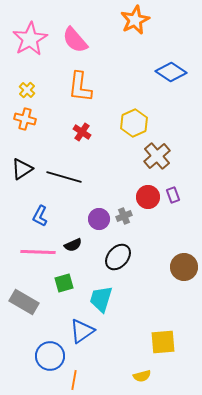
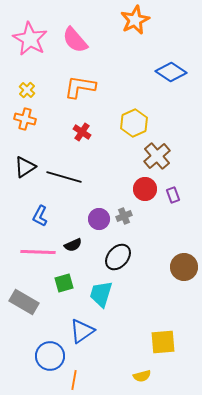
pink star: rotated 12 degrees counterclockwise
orange L-shape: rotated 92 degrees clockwise
black triangle: moved 3 px right, 2 px up
red circle: moved 3 px left, 8 px up
cyan trapezoid: moved 5 px up
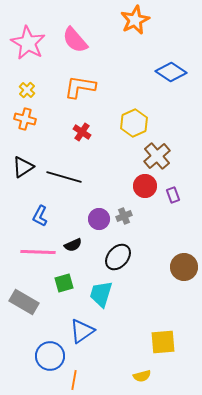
pink star: moved 2 px left, 4 px down
black triangle: moved 2 px left
red circle: moved 3 px up
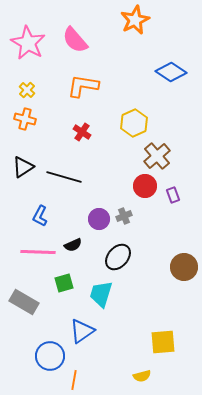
orange L-shape: moved 3 px right, 1 px up
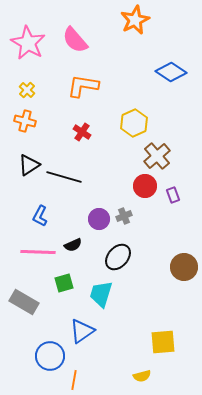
orange cross: moved 2 px down
black triangle: moved 6 px right, 2 px up
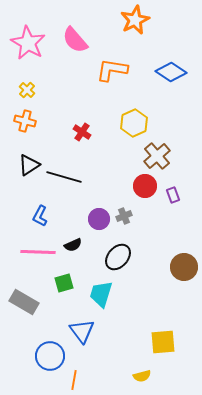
orange L-shape: moved 29 px right, 16 px up
blue triangle: rotated 32 degrees counterclockwise
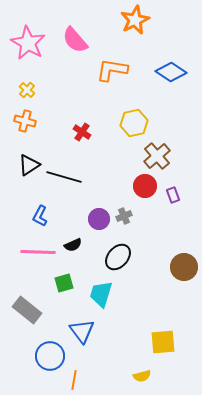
yellow hexagon: rotated 12 degrees clockwise
gray rectangle: moved 3 px right, 8 px down; rotated 8 degrees clockwise
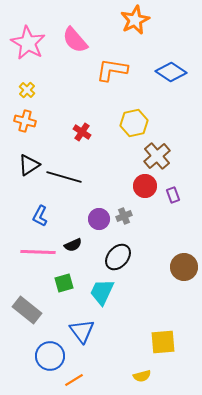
cyan trapezoid: moved 1 px right, 2 px up; rotated 8 degrees clockwise
orange line: rotated 48 degrees clockwise
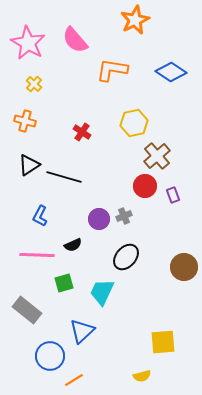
yellow cross: moved 7 px right, 6 px up
pink line: moved 1 px left, 3 px down
black ellipse: moved 8 px right
blue triangle: rotated 24 degrees clockwise
